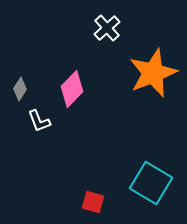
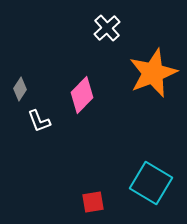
pink diamond: moved 10 px right, 6 px down
red square: rotated 25 degrees counterclockwise
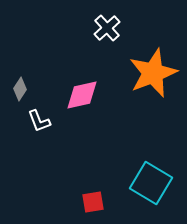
pink diamond: rotated 33 degrees clockwise
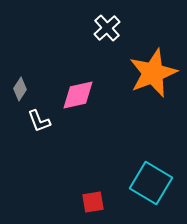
pink diamond: moved 4 px left
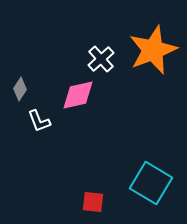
white cross: moved 6 px left, 31 px down
orange star: moved 23 px up
red square: rotated 15 degrees clockwise
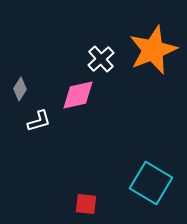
white L-shape: rotated 85 degrees counterclockwise
red square: moved 7 px left, 2 px down
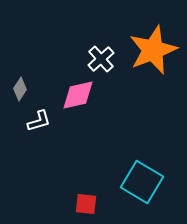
cyan square: moved 9 px left, 1 px up
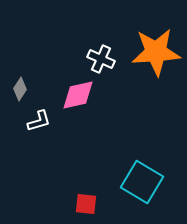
orange star: moved 3 px right, 2 px down; rotated 18 degrees clockwise
white cross: rotated 24 degrees counterclockwise
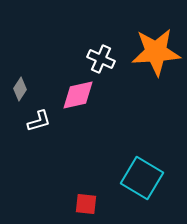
cyan square: moved 4 px up
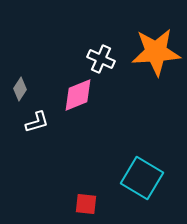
pink diamond: rotated 9 degrees counterclockwise
white L-shape: moved 2 px left, 1 px down
